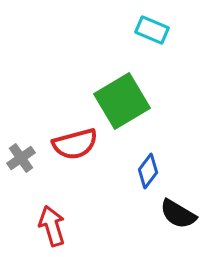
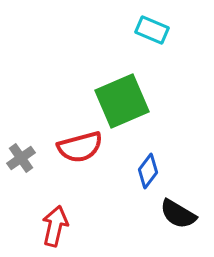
green square: rotated 8 degrees clockwise
red semicircle: moved 5 px right, 3 px down
red arrow: moved 3 px right; rotated 30 degrees clockwise
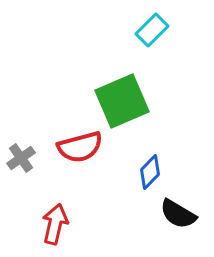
cyan rectangle: rotated 68 degrees counterclockwise
blue diamond: moved 2 px right, 1 px down; rotated 8 degrees clockwise
red arrow: moved 2 px up
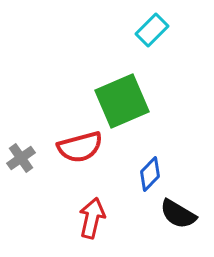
blue diamond: moved 2 px down
red arrow: moved 37 px right, 6 px up
